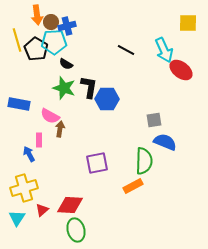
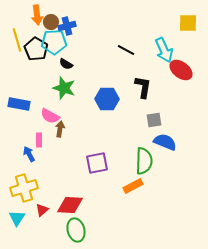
black L-shape: moved 54 px right
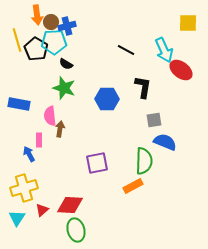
pink semicircle: rotated 54 degrees clockwise
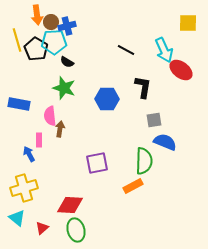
black semicircle: moved 1 px right, 2 px up
red triangle: moved 18 px down
cyan triangle: rotated 24 degrees counterclockwise
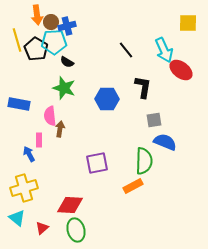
black line: rotated 24 degrees clockwise
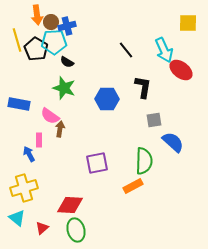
pink semicircle: rotated 48 degrees counterclockwise
blue semicircle: moved 8 px right; rotated 20 degrees clockwise
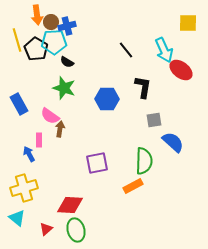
blue rectangle: rotated 50 degrees clockwise
red triangle: moved 4 px right, 1 px down
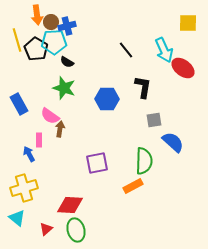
red ellipse: moved 2 px right, 2 px up
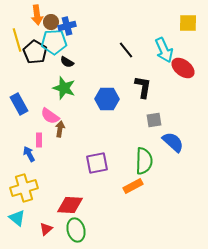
black pentagon: moved 1 px left, 3 px down
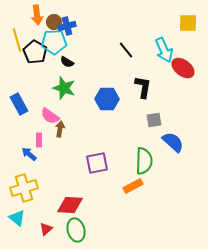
brown circle: moved 3 px right
blue arrow: rotated 21 degrees counterclockwise
